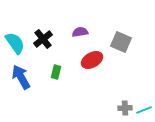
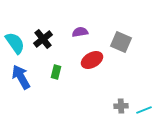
gray cross: moved 4 px left, 2 px up
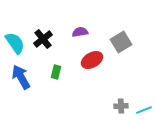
gray square: rotated 35 degrees clockwise
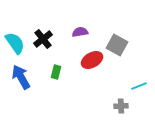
gray square: moved 4 px left, 3 px down; rotated 30 degrees counterclockwise
cyan line: moved 5 px left, 24 px up
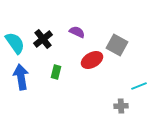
purple semicircle: moved 3 px left; rotated 35 degrees clockwise
blue arrow: rotated 20 degrees clockwise
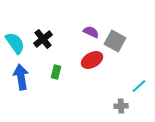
purple semicircle: moved 14 px right
gray square: moved 2 px left, 4 px up
cyan line: rotated 21 degrees counterclockwise
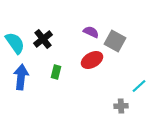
blue arrow: rotated 15 degrees clockwise
